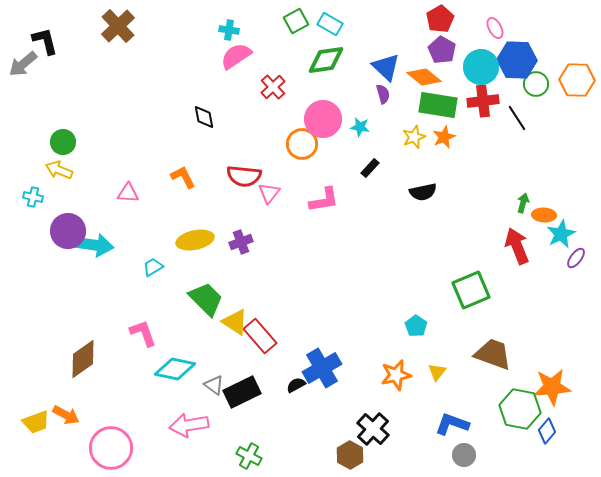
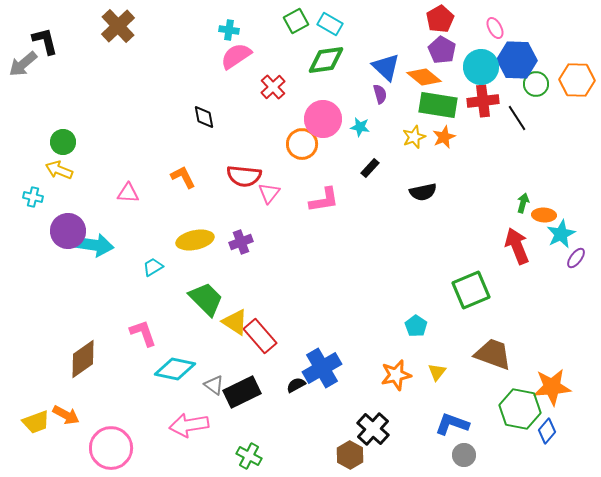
purple semicircle at (383, 94): moved 3 px left
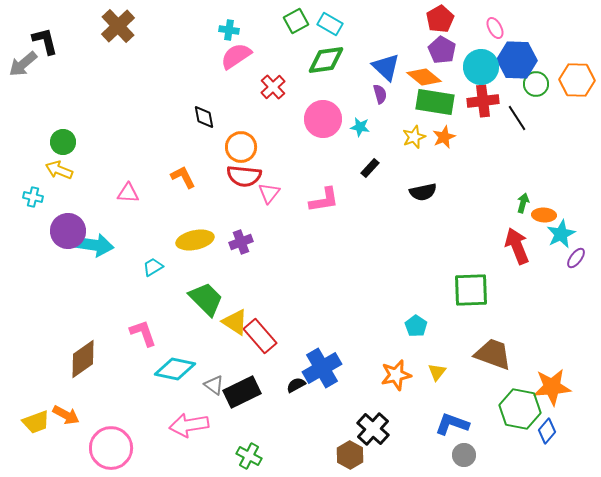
green rectangle at (438, 105): moved 3 px left, 3 px up
orange circle at (302, 144): moved 61 px left, 3 px down
green square at (471, 290): rotated 21 degrees clockwise
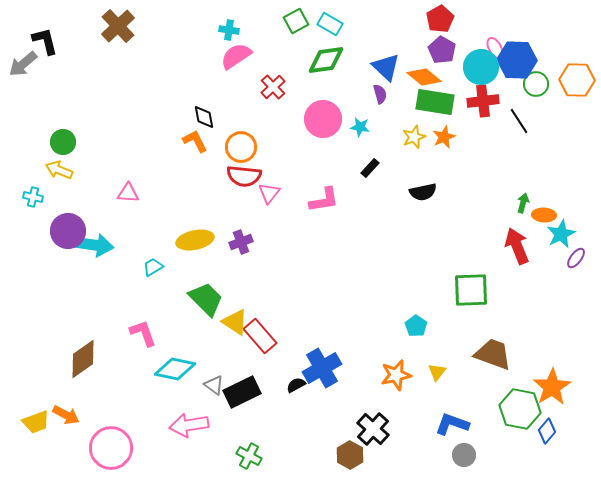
pink ellipse at (495, 28): moved 20 px down
black line at (517, 118): moved 2 px right, 3 px down
orange L-shape at (183, 177): moved 12 px right, 36 px up
orange star at (552, 387): rotated 27 degrees counterclockwise
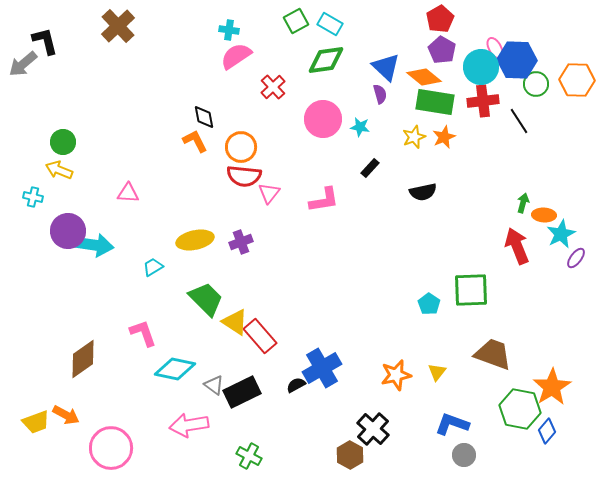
cyan pentagon at (416, 326): moved 13 px right, 22 px up
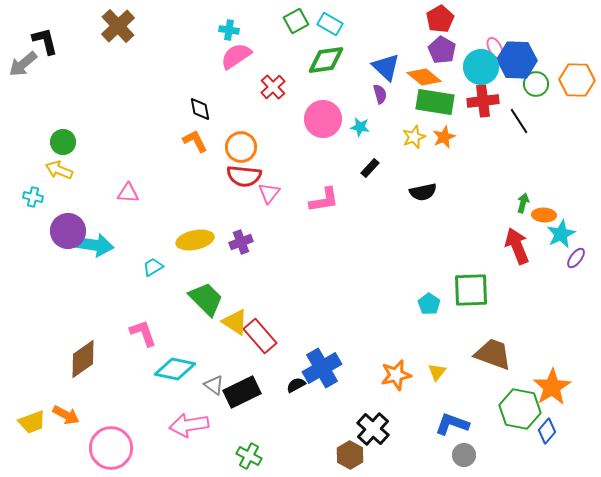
black diamond at (204, 117): moved 4 px left, 8 px up
yellow trapezoid at (36, 422): moved 4 px left
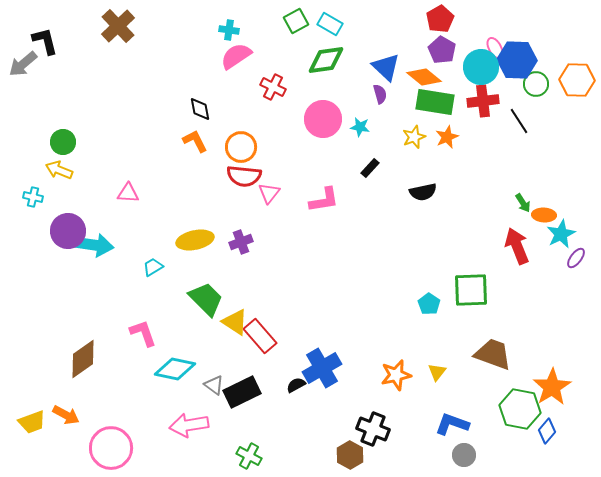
red cross at (273, 87): rotated 20 degrees counterclockwise
orange star at (444, 137): moved 3 px right
green arrow at (523, 203): rotated 132 degrees clockwise
black cross at (373, 429): rotated 20 degrees counterclockwise
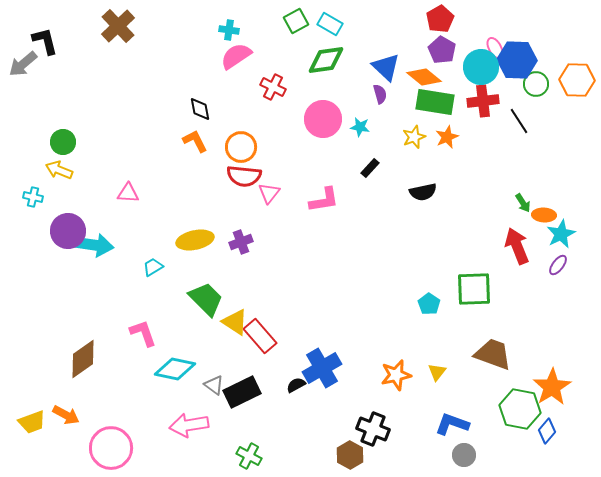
purple ellipse at (576, 258): moved 18 px left, 7 px down
green square at (471, 290): moved 3 px right, 1 px up
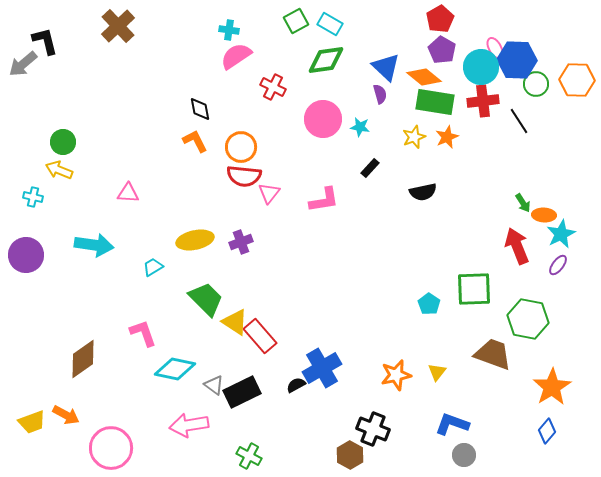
purple circle at (68, 231): moved 42 px left, 24 px down
green hexagon at (520, 409): moved 8 px right, 90 px up
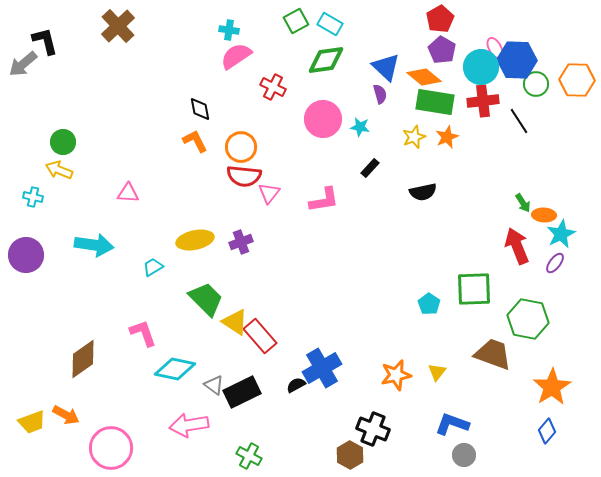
purple ellipse at (558, 265): moved 3 px left, 2 px up
